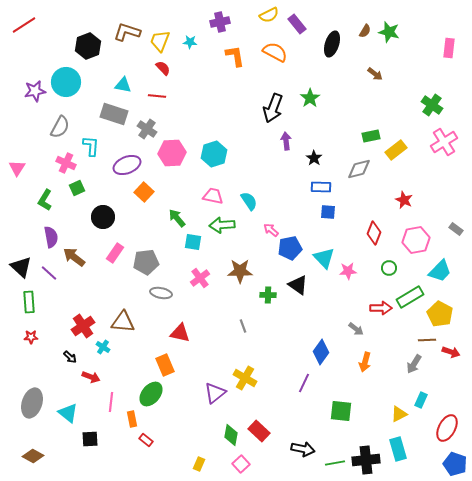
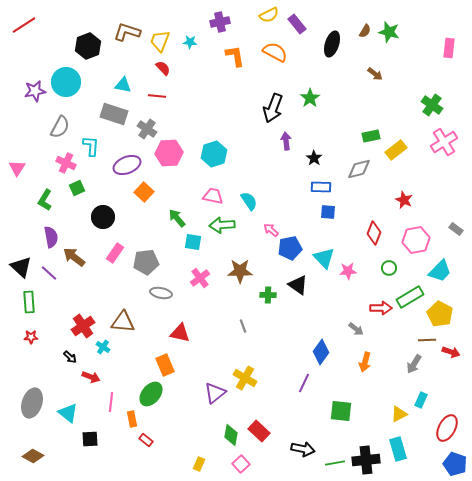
pink hexagon at (172, 153): moved 3 px left
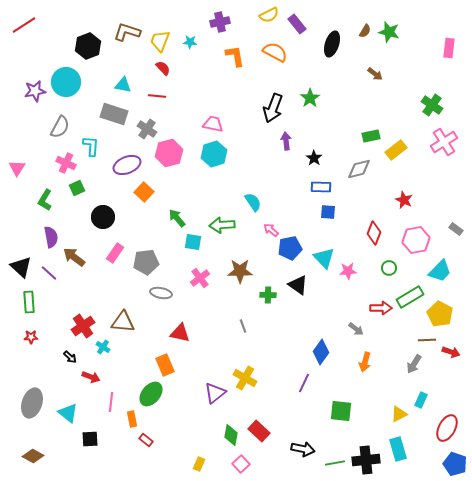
pink hexagon at (169, 153): rotated 12 degrees counterclockwise
pink trapezoid at (213, 196): moved 72 px up
cyan semicircle at (249, 201): moved 4 px right, 1 px down
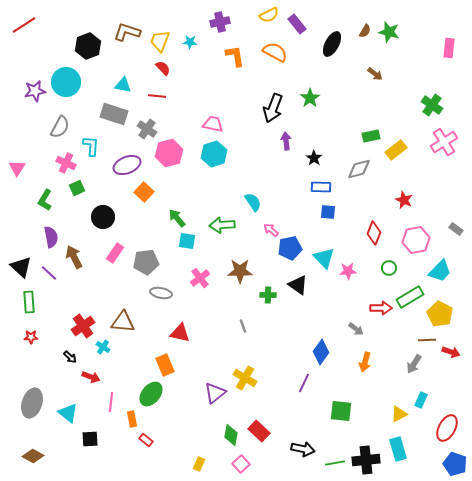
black ellipse at (332, 44): rotated 10 degrees clockwise
cyan square at (193, 242): moved 6 px left, 1 px up
brown arrow at (74, 257): rotated 25 degrees clockwise
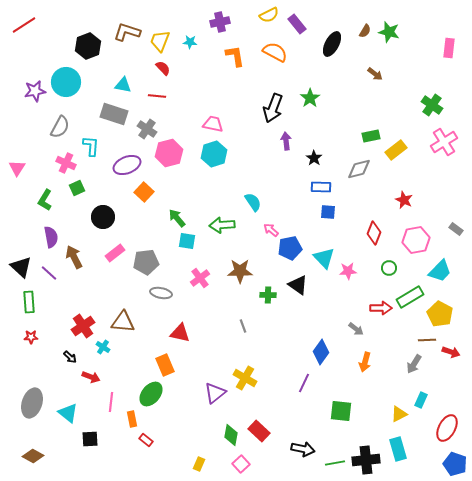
pink rectangle at (115, 253): rotated 18 degrees clockwise
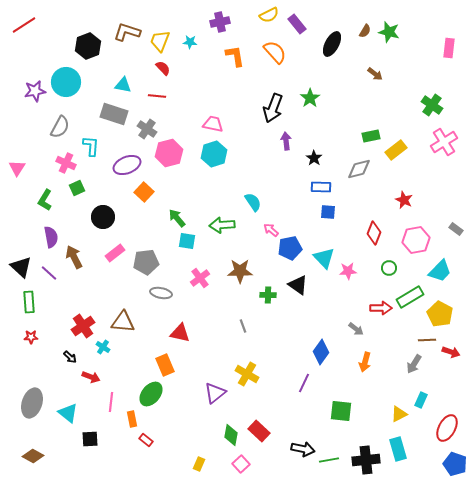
orange semicircle at (275, 52): rotated 20 degrees clockwise
yellow cross at (245, 378): moved 2 px right, 4 px up
green line at (335, 463): moved 6 px left, 3 px up
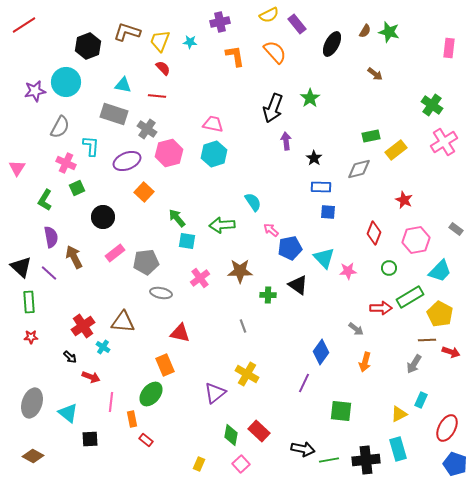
purple ellipse at (127, 165): moved 4 px up
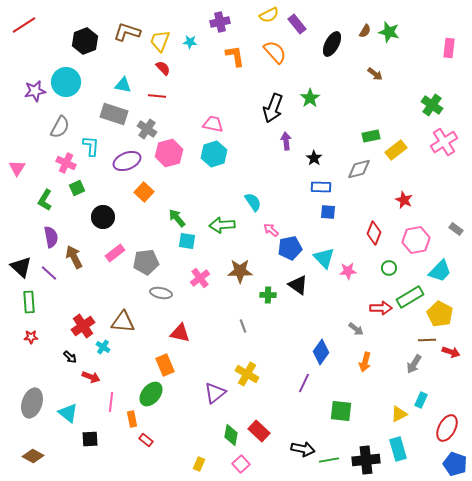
black hexagon at (88, 46): moved 3 px left, 5 px up
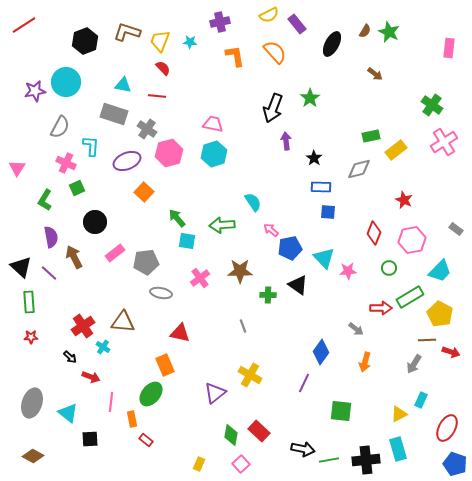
green star at (389, 32): rotated 10 degrees clockwise
black circle at (103, 217): moved 8 px left, 5 px down
pink hexagon at (416, 240): moved 4 px left
yellow cross at (247, 374): moved 3 px right, 1 px down
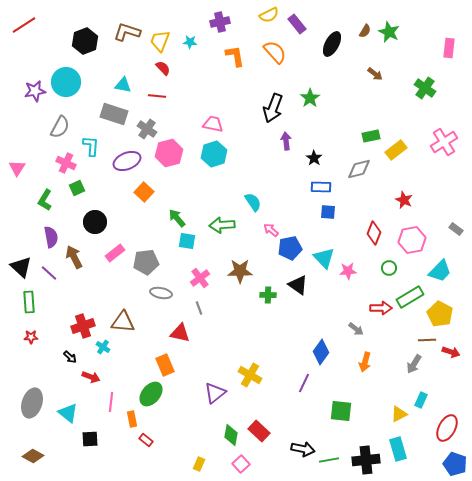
green cross at (432, 105): moved 7 px left, 17 px up
red cross at (83, 326): rotated 15 degrees clockwise
gray line at (243, 326): moved 44 px left, 18 px up
